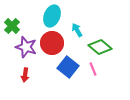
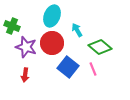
green cross: rotated 21 degrees counterclockwise
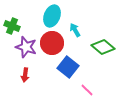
cyan arrow: moved 2 px left
green diamond: moved 3 px right
pink line: moved 6 px left, 21 px down; rotated 24 degrees counterclockwise
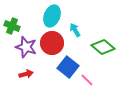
red arrow: moved 1 px right, 1 px up; rotated 112 degrees counterclockwise
pink line: moved 10 px up
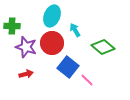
green cross: rotated 21 degrees counterclockwise
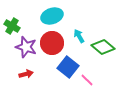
cyan ellipse: rotated 50 degrees clockwise
green cross: rotated 28 degrees clockwise
cyan arrow: moved 4 px right, 6 px down
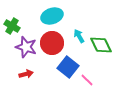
green diamond: moved 2 px left, 2 px up; rotated 25 degrees clockwise
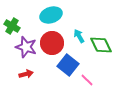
cyan ellipse: moved 1 px left, 1 px up
blue square: moved 2 px up
